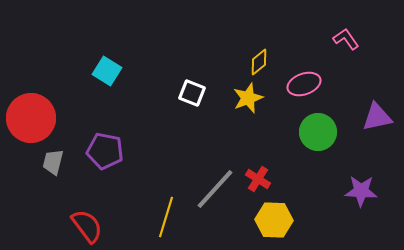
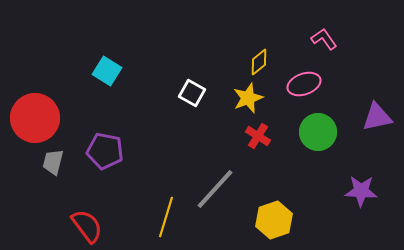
pink L-shape: moved 22 px left
white square: rotated 8 degrees clockwise
red circle: moved 4 px right
red cross: moved 43 px up
yellow hexagon: rotated 21 degrees counterclockwise
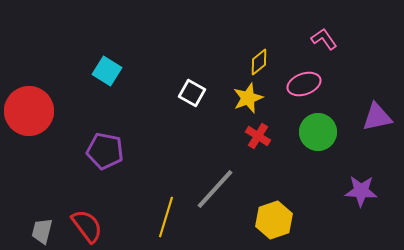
red circle: moved 6 px left, 7 px up
gray trapezoid: moved 11 px left, 69 px down
